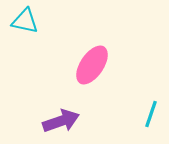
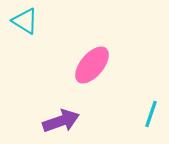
cyan triangle: rotated 20 degrees clockwise
pink ellipse: rotated 6 degrees clockwise
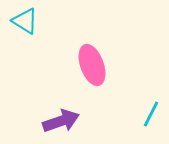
pink ellipse: rotated 60 degrees counterclockwise
cyan line: rotated 8 degrees clockwise
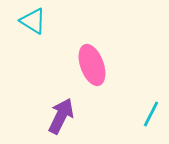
cyan triangle: moved 8 px right
purple arrow: moved 5 px up; rotated 45 degrees counterclockwise
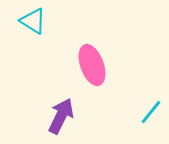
cyan line: moved 2 px up; rotated 12 degrees clockwise
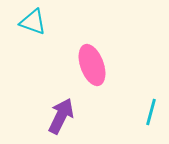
cyan triangle: moved 1 px down; rotated 12 degrees counterclockwise
cyan line: rotated 24 degrees counterclockwise
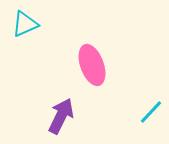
cyan triangle: moved 8 px left, 2 px down; rotated 44 degrees counterclockwise
cyan line: rotated 28 degrees clockwise
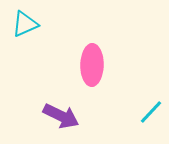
pink ellipse: rotated 21 degrees clockwise
purple arrow: rotated 90 degrees clockwise
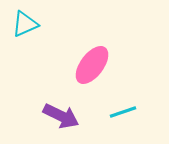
pink ellipse: rotated 36 degrees clockwise
cyan line: moved 28 px left; rotated 28 degrees clockwise
